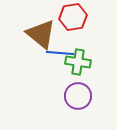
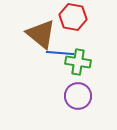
red hexagon: rotated 20 degrees clockwise
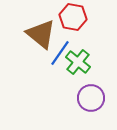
blue line: rotated 60 degrees counterclockwise
green cross: rotated 30 degrees clockwise
purple circle: moved 13 px right, 2 px down
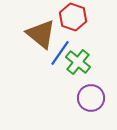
red hexagon: rotated 8 degrees clockwise
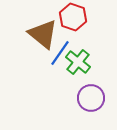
brown triangle: moved 2 px right
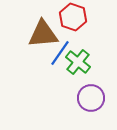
brown triangle: rotated 44 degrees counterclockwise
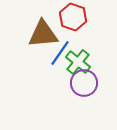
purple circle: moved 7 px left, 15 px up
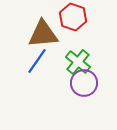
blue line: moved 23 px left, 8 px down
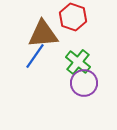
blue line: moved 2 px left, 5 px up
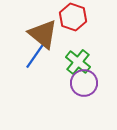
brown triangle: rotated 44 degrees clockwise
